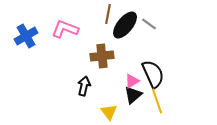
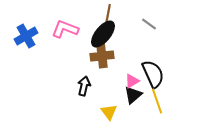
black ellipse: moved 22 px left, 9 px down
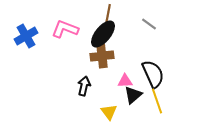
pink triangle: moved 7 px left; rotated 28 degrees clockwise
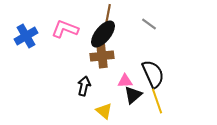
yellow triangle: moved 5 px left, 1 px up; rotated 12 degrees counterclockwise
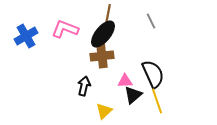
gray line: moved 2 px right, 3 px up; rotated 28 degrees clockwise
yellow triangle: rotated 36 degrees clockwise
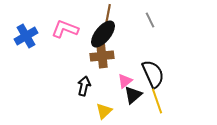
gray line: moved 1 px left, 1 px up
pink triangle: rotated 35 degrees counterclockwise
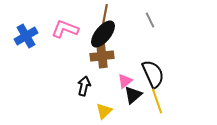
brown line: moved 3 px left
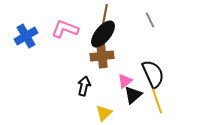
yellow triangle: moved 2 px down
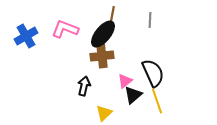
brown line: moved 7 px right, 2 px down
gray line: rotated 28 degrees clockwise
black semicircle: moved 1 px up
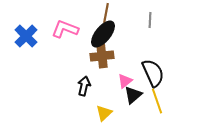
brown line: moved 6 px left, 3 px up
blue cross: rotated 15 degrees counterclockwise
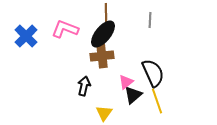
brown line: rotated 12 degrees counterclockwise
pink triangle: moved 1 px right, 1 px down
yellow triangle: rotated 12 degrees counterclockwise
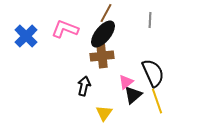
brown line: rotated 30 degrees clockwise
